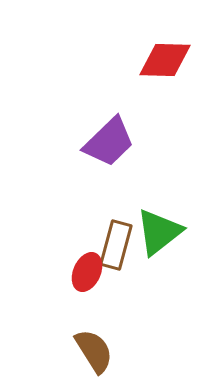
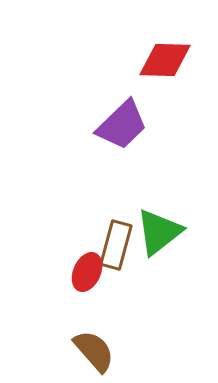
purple trapezoid: moved 13 px right, 17 px up
brown semicircle: rotated 9 degrees counterclockwise
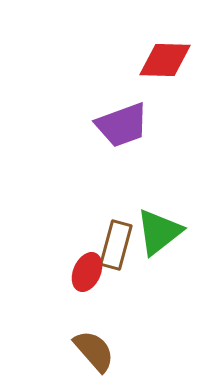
purple trapezoid: rotated 24 degrees clockwise
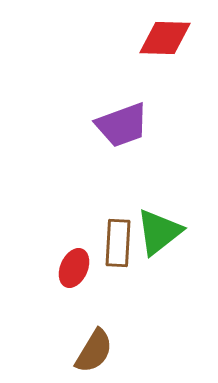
red diamond: moved 22 px up
brown rectangle: moved 2 px right, 2 px up; rotated 12 degrees counterclockwise
red ellipse: moved 13 px left, 4 px up
brown semicircle: rotated 72 degrees clockwise
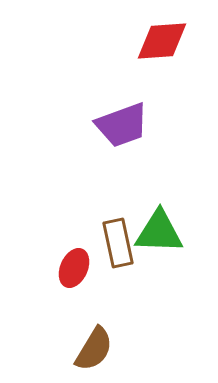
red diamond: moved 3 px left, 3 px down; rotated 6 degrees counterclockwise
green triangle: rotated 40 degrees clockwise
brown rectangle: rotated 15 degrees counterclockwise
brown semicircle: moved 2 px up
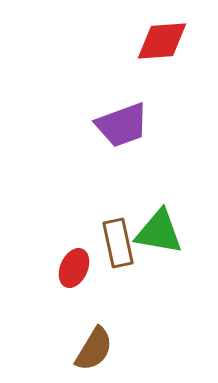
green triangle: rotated 8 degrees clockwise
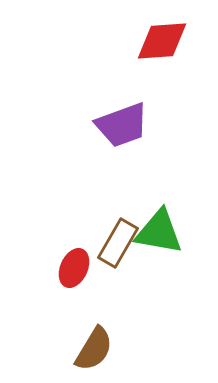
brown rectangle: rotated 42 degrees clockwise
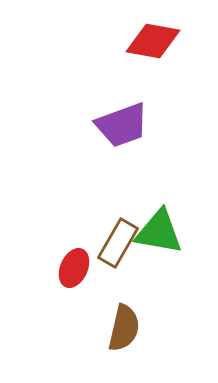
red diamond: moved 9 px left; rotated 14 degrees clockwise
brown semicircle: moved 30 px right, 21 px up; rotated 18 degrees counterclockwise
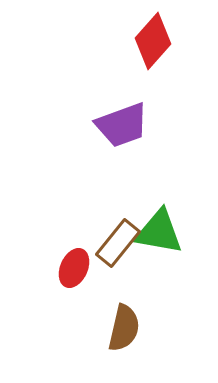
red diamond: rotated 58 degrees counterclockwise
brown rectangle: rotated 9 degrees clockwise
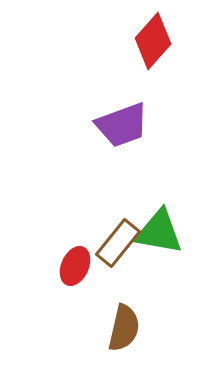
red ellipse: moved 1 px right, 2 px up
